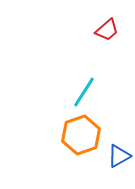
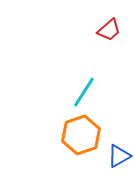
red trapezoid: moved 2 px right
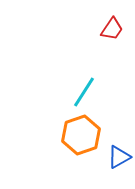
red trapezoid: moved 3 px right, 1 px up; rotated 15 degrees counterclockwise
blue triangle: moved 1 px down
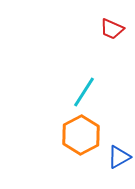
red trapezoid: rotated 80 degrees clockwise
orange hexagon: rotated 9 degrees counterclockwise
